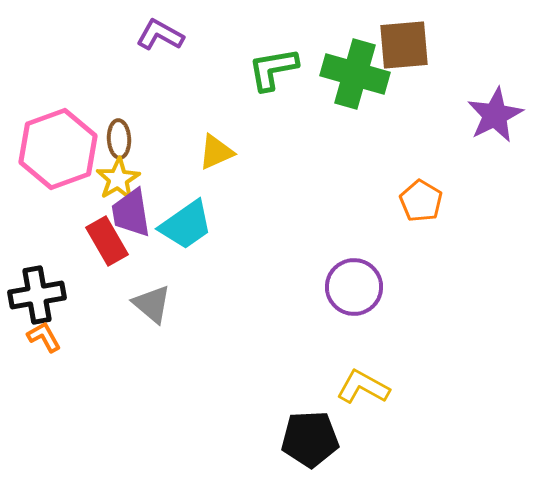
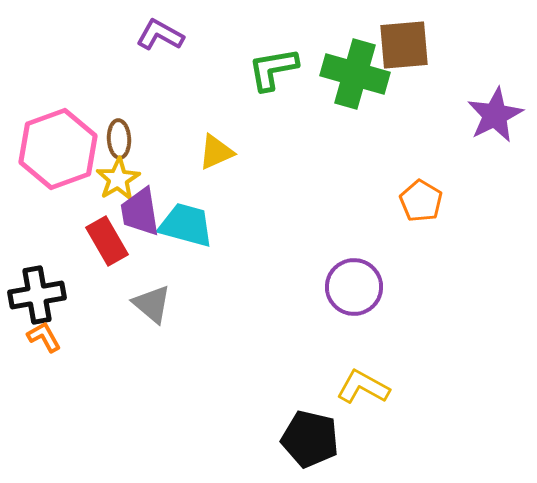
purple trapezoid: moved 9 px right, 1 px up
cyan trapezoid: rotated 130 degrees counterclockwise
black pentagon: rotated 16 degrees clockwise
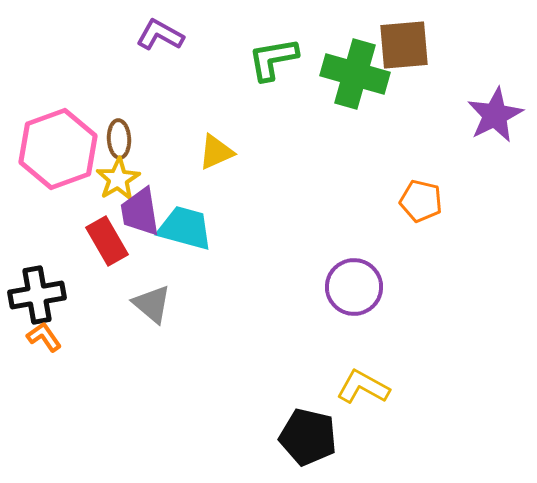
green L-shape: moved 10 px up
orange pentagon: rotated 18 degrees counterclockwise
cyan trapezoid: moved 1 px left, 3 px down
orange L-shape: rotated 6 degrees counterclockwise
black pentagon: moved 2 px left, 2 px up
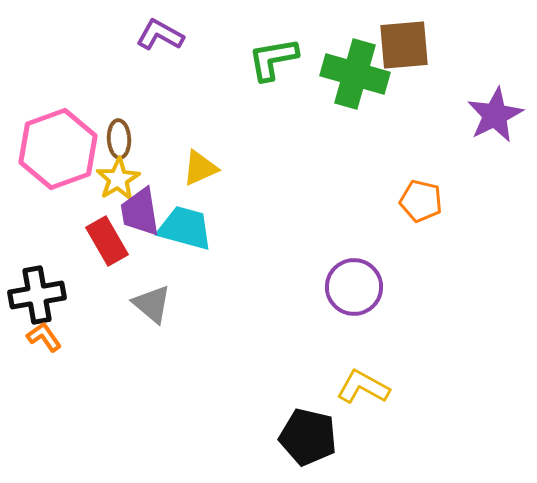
yellow triangle: moved 16 px left, 16 px down
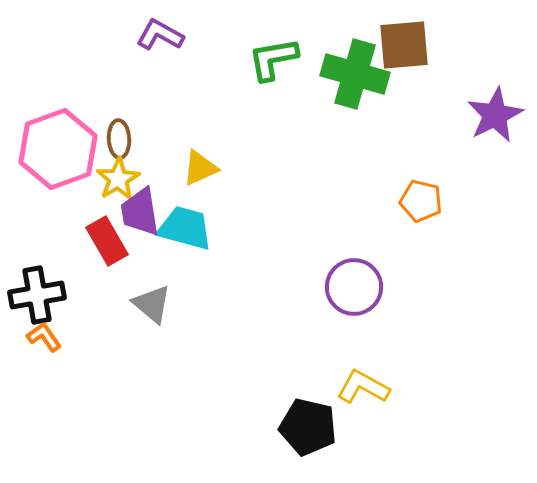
black pentagon: moved 10 px up
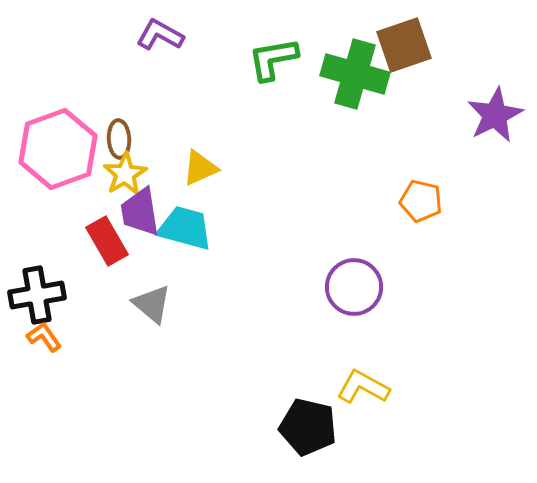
brown square: rotated 14 degrees counterclockwise
yellow star: moved 7 px right, 5 px up
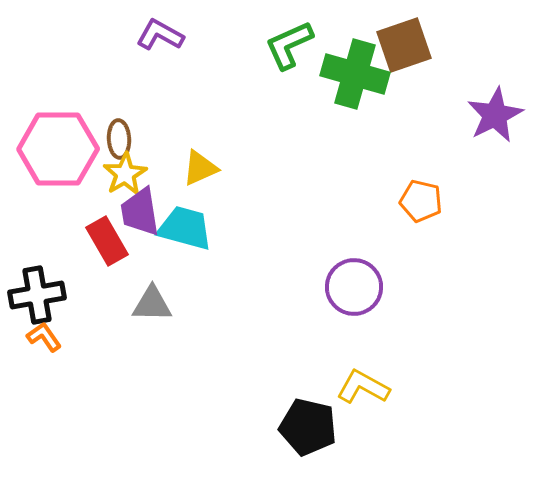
green L-shape: moved 16 px right, 14 px up; rotated 14 degrees counterclockwise
pink hexagon: rotated 20 degrees clockwise
gray triangle: rotated 39 degrees counterclockwise
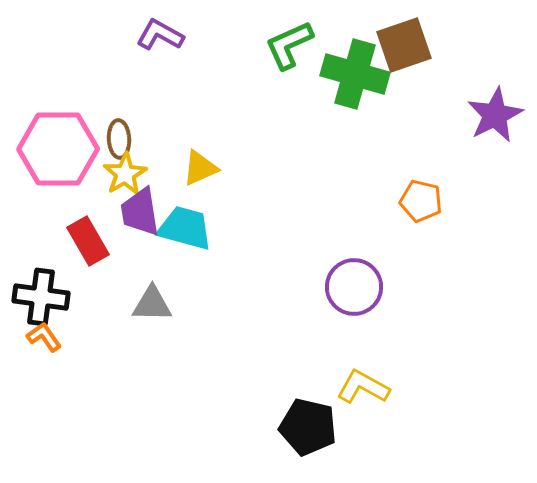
red rectangle: moved 19 px left
black cross: moved 4 px right, 2 px down; rotated 18 degrees clockwise
